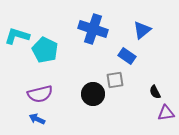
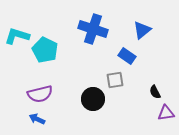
black circle: moved 5 px down
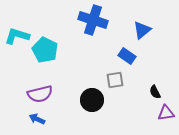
blue cross: moved 9 px up
black circle: moved 1 px left, 1 px down
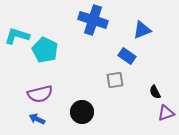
blue triangle: rotated 18 degrees clockwise
black circle: moved 10 px left, 12 px down
purple triangle: rotated 12 degrees counterclockwise
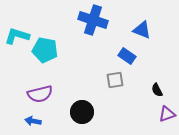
blue triangle: rotated 42 degrees clockwise
cyan pentagon: rotated 15 degrees counterclockwise
black semicircle: moved 2 px right, 2 px up
purple triangle: moved 1 px right, 1 px down
blue arrow: moved 4 px left, 2 px down; rotated 14 degrees counterclockwise
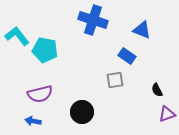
cyan L-shape: rotated 35 degrees clockwise
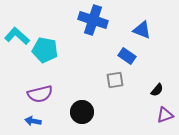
cyan L-shape: rotated 10 degrees counterclockwise
black semicircle: rotated 112 degrees counterclockwise
purple triangle: moved 2 px left, 1 px down
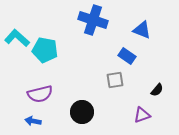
cyan L-shape: moved 2 px down
purple triangle: moved 23 px left
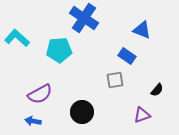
blue cross: moved 9 px left, 2 px up; rotated 16 degrees clockwise
cyan pentagon: moved 14 px right; rotated 15 degrees counterclockwise
purple semicircle: rotated 15 degrees counterclockwise
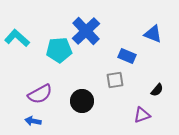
blue cross: moved 2 px right, 13 px down; rotated 12 degrees clockwise
blue triangle: moved 11 px right, 4 px down
blue rectangle: rotated 12 degrees counterclockwise
black circle: moved 11 px up
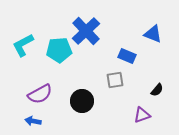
cyan L-shape: moved 6 px right, 7 px down; rotated 70 degrees counterclockwise
